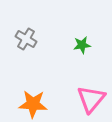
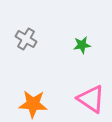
pink triangle: rotated 36 degrees counterclockwise
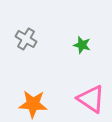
green star: rotated 24 degrees clockwise
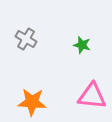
pink triangle: moved 1 px right, 3 px up; rotated 28 degrees counterclockwise
orange star: moved 1 px left, 2 px up
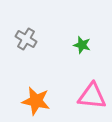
orange star: moved 4 px right, 1 px up; rotated 8 degrees clockwise
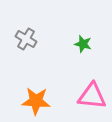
green star: moved 1 px right, 1 px up
orange star: rotated 8 degrees counterclockwise
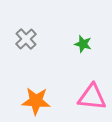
gray cross: rotated 15 degrees clockwise
pink triangle: moved 1 px down
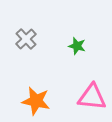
green star: moved 6 px left, 2 px down
orange star: rotated 8 degrees clockwise
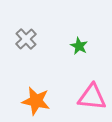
green star: moved 2 px right; rotated 12 degrees clockwise
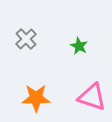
pink triangle: rotated 12 degrees clockwise
orange star: moved 3 px up; rotated 12 degrees counterclockwise
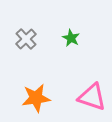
green star: moved 8 px left, 8 px up
orange star: rotated 8 degrees counterclockwise
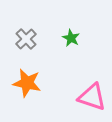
orange star: moved 9 px left, 15 px up; rotated 20 degrees clockwise
